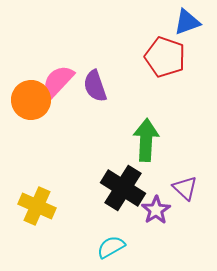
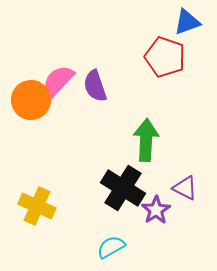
purple triangle: rotated 16 degrees counterclockwise
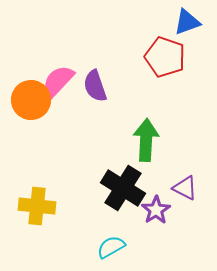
yellow cross: rotated 18 degrees counterclockwise
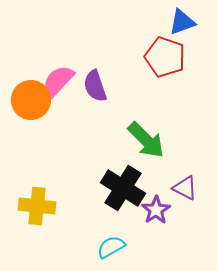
blue triangle: moved 5 px left
green arrow: rotated 132 degrees clockwise
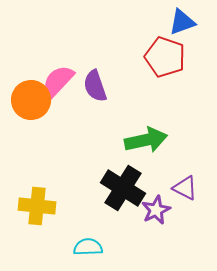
green arrow: rotated 57 degrees counterclockwise
purple star: rotated 8 degrees clockwise
cyan semicircle: moved 23 px left; rotated 28 degrees clockwise
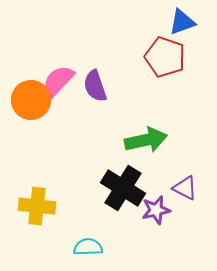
purple star: rotated 12 degrees clockwise
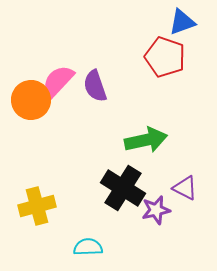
yellow cross: rotated 21 degrees counterclockwise
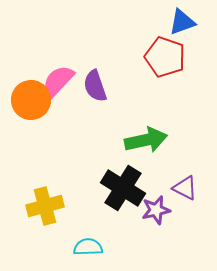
yellow cross: moved 8 px right
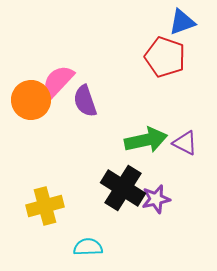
purple semicircle: moved 10 px left, 15 px down
purple triangle: moved 45 px up
purple star: moved 11 px up
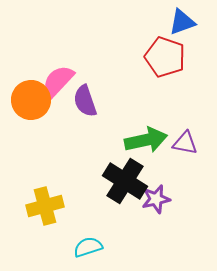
purple triangle: rotated 16 degrees counterclockwise
black cross: moved 2 px right, 7 px up
cyan semicircle: rotated 16 degrees counterclockwise
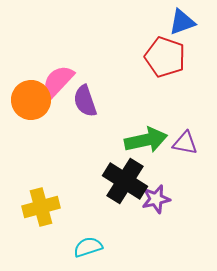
yellow cross: moved 4 px left, 1 px down
